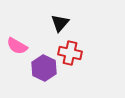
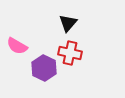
black triangle: moved 8 px right
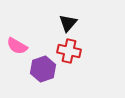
red cross: moved 1 px left, 2 px up
purple hexagon: moved 1 px left, 1 px down; rotated 15 degrees clockwise
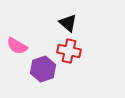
black triangle: rotated 30 degrees counterclockwise
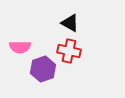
black triangle: moved 2 px right; rotated 12 degrees counterclockwise
pink semicircle: moved 3 px right, 1 px down; rotated 30 degrees counterclockwise
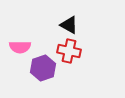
black triangle: moved 1 px left, 2 px down
purple hexagon: moved 1 px up
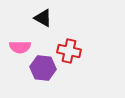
black triangle: moved 26 px left, 7 px up
purple hexagon: rotated 25 degrees clockwise
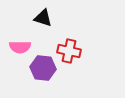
black triangle: rotated 12 degrees counterclockwise
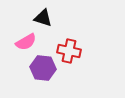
pink semicircle: moved 6 px right, 5 px up; rotated 30 degrees counterclockwise
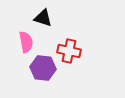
pink semicircle: rotated 70 degrees counterclockwise
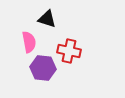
black triangle: moved 4 px right, 1 px down
pink semicircle: moved 3 px right
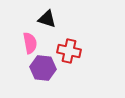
pink semicircle: moved 1 px right, 1 px down
